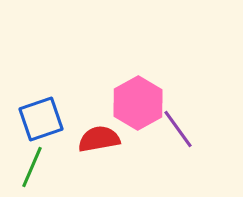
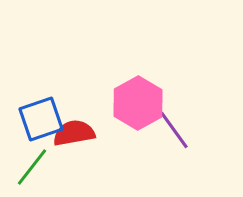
purple line: moved 4 px left, 1 px down
red semicircle: moved 25 px left, 6 px up
green line: rotated 15 degrees clockwise
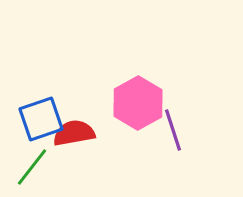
purple line: moved 1 px left; rotated 18 degrees clockwise
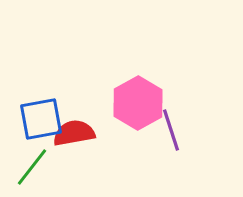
blue square: rotated 9 degrees clockwise
purple line: moved 2 px left
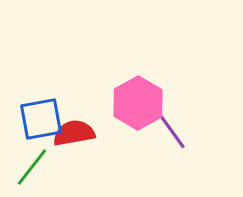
purple line: rotated 18 degrees counterclockwise
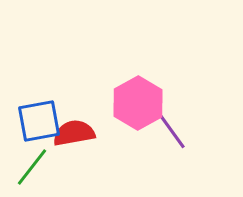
blue square: moved 2 px left, 2 px down
